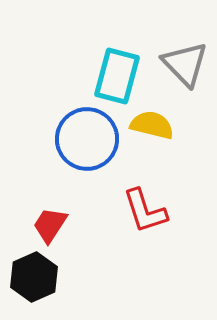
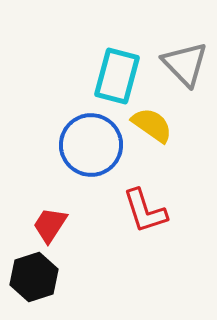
yellow semicircle: rotated 21 degrees clockwise
blue circle: moved 4 px right, 6 px down
black hexagon: rotated 6 degrees clockwise
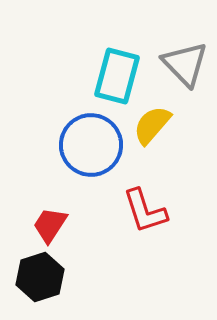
yellow semicircle: rotated 84 degrees counterclockwise
black hexagon: moved 6 px right
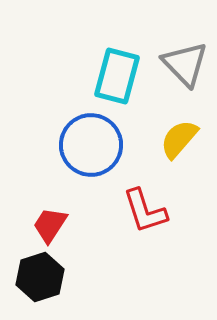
yellow semicircle: moved 27 px right, 14 px down
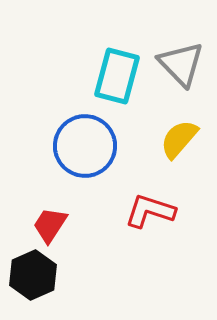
gray triangle: moved 4 px left
blue circle: moved 6 px left, 1 px down
red L-shape: moved 5 px right; rotated 126 degrees clockwise
black hexagon: moved 7 px left, 2 px up; rotated 6 degrees counterclockwise
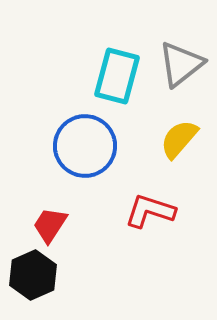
gray triangle: rotated 36 degrees clockwise
